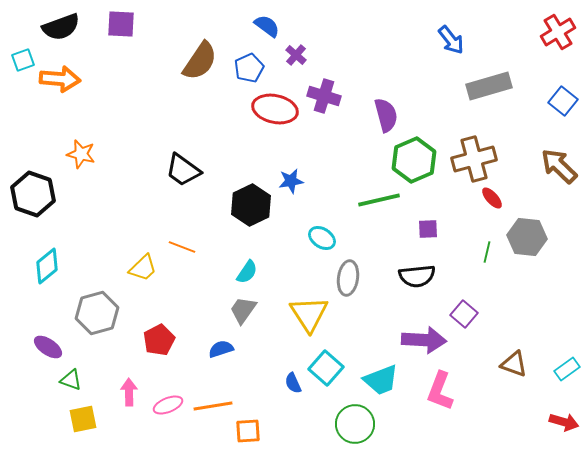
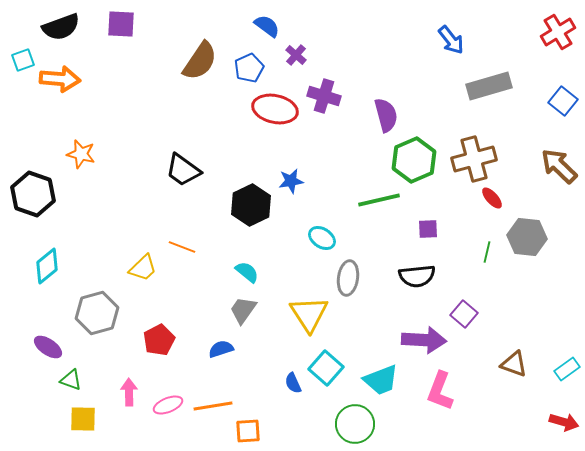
cyan semicircle at (247, 272): rotated 85 degrees counterclockwise
yellow square at (83, 419): rotated 12 degrees clockwise
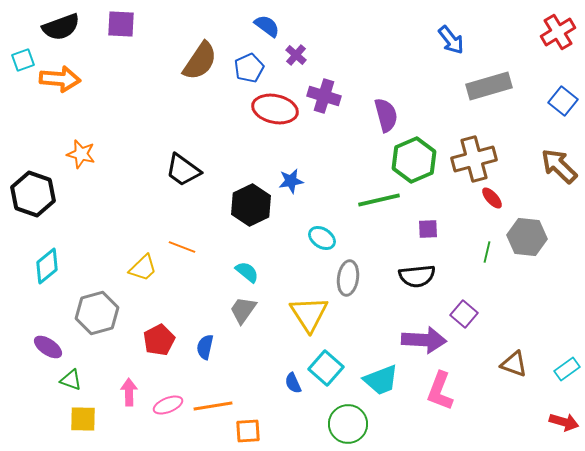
blue semicircle at (221, 349): moved 16 px left, 2 px up; rotated 60 degrees counterclockwise
green circle at (355, 424): moved 7 px left
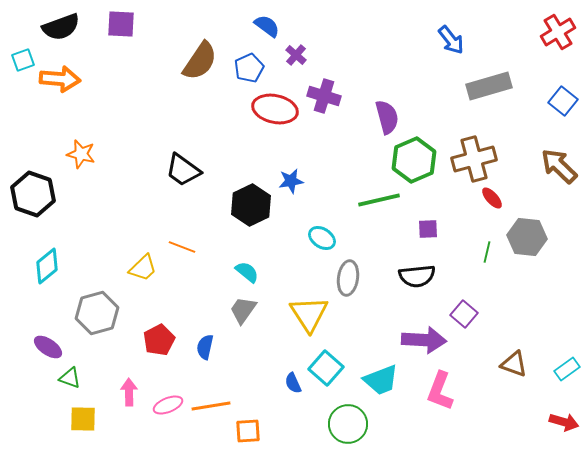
purple semicircle at (386, 115): moved 1 px right, 2 px down
green triangle at (71, 380): moved 1 px left, 2 px up
orange line at (213, 406): moved 2 px left
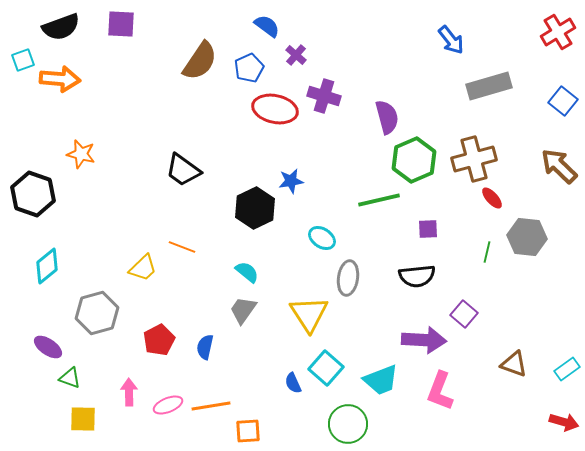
black hexagon at (251, 205): moved 4 px right, 3 px down
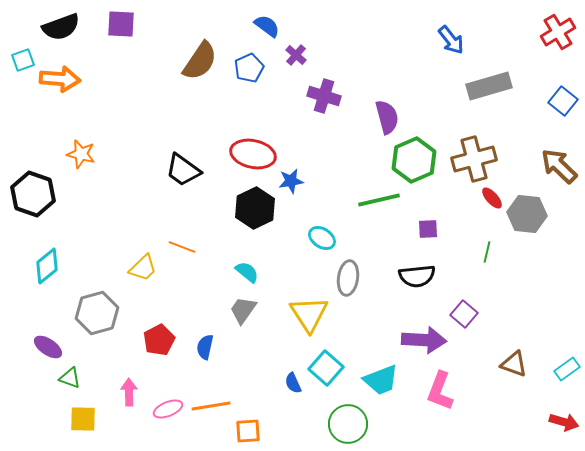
red ellipse at (275, 109): moved 22 px left, 45 px down
gray hexagon at (527, 237): moved 23 px up
pink ellipse at (168, 405): moved 4 px down
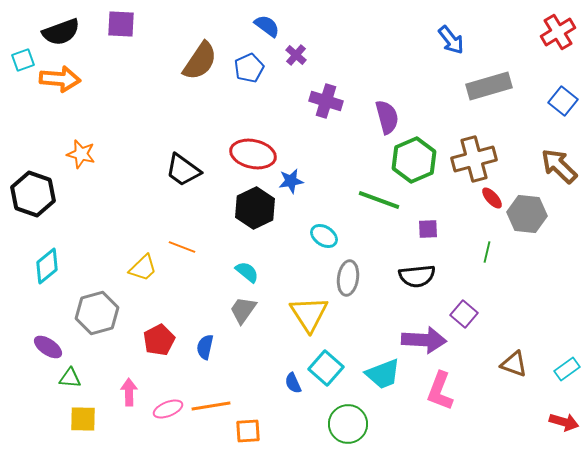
black semicircle at (61, 27): moved 5 px down
purple cross at (324, 96): moved 2 px right, 5 px down
green line at (379, 200): rotated 33 degrees clockwise
cyan ellipse at (322, 238): moved 2 px right, 2 px up
green triangle at (70, 378): rotated 15 degrees counterclockwise
cyan trapezoid at (381, 380): moved 2 px right, 6 px up
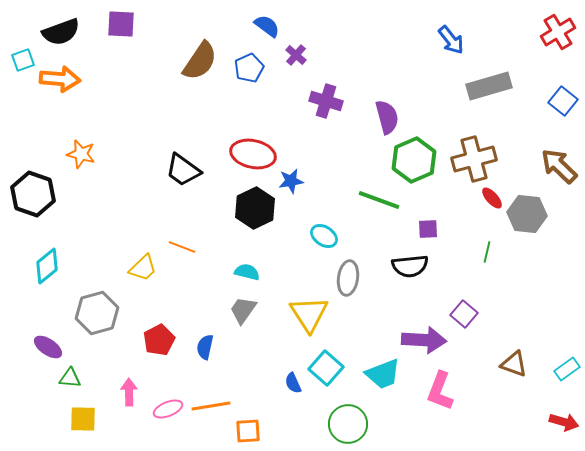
cyan semicircle at (247, 272): rotated 25 degrees counterclockwise
black semicircle at (417, 276): moved 7 px left, 10 px up
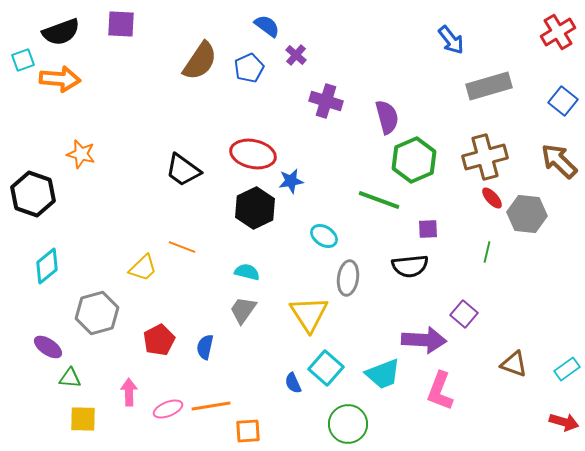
brown cross at (474, 159): moved 11 px right, 2 px up
brown arrow at (559, 166): moved 5 px up
